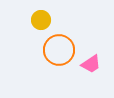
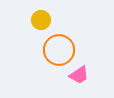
pink trapezoid: moved 12 px left, 11 px down
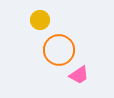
yellow circle: moved 1 px left
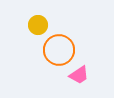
yellow circle: moved 2 px left, 5 px down
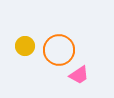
yellow circle: moved 13 px left, 21 px down
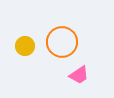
orange circle: moved 3 px right, 8 px up
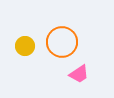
pink trapezoid: moved 1 px up
